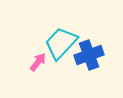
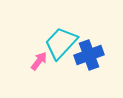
pink arrow: moved 1 px right, 1 px up
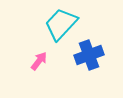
cyan trapezoid: moved 19 px up
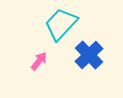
blue cross: rotated 24 degrees counterclockwise
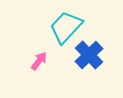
cyan trapezoid: moved 5 px right, 3 px down
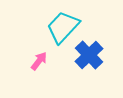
cyan trapezoid: moved 3 px left
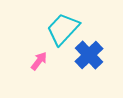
cyan trapezoid: moved 2 px down
